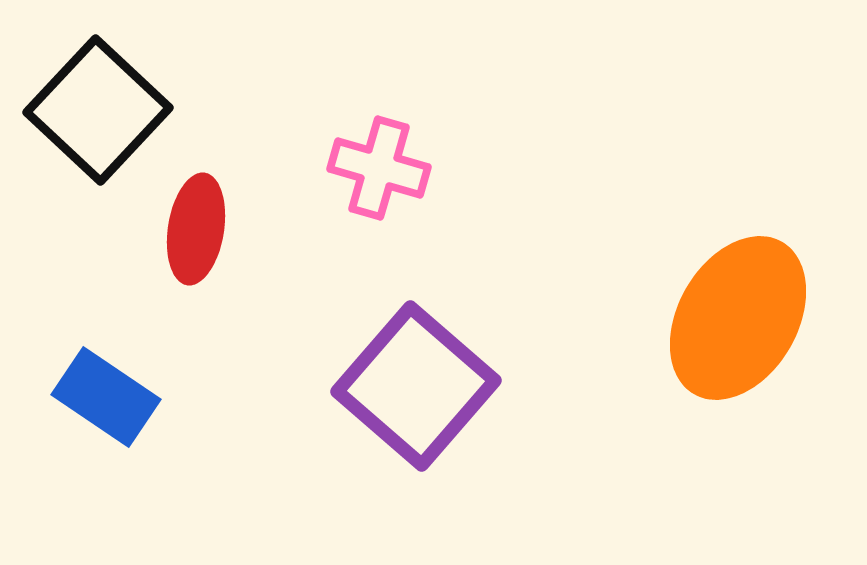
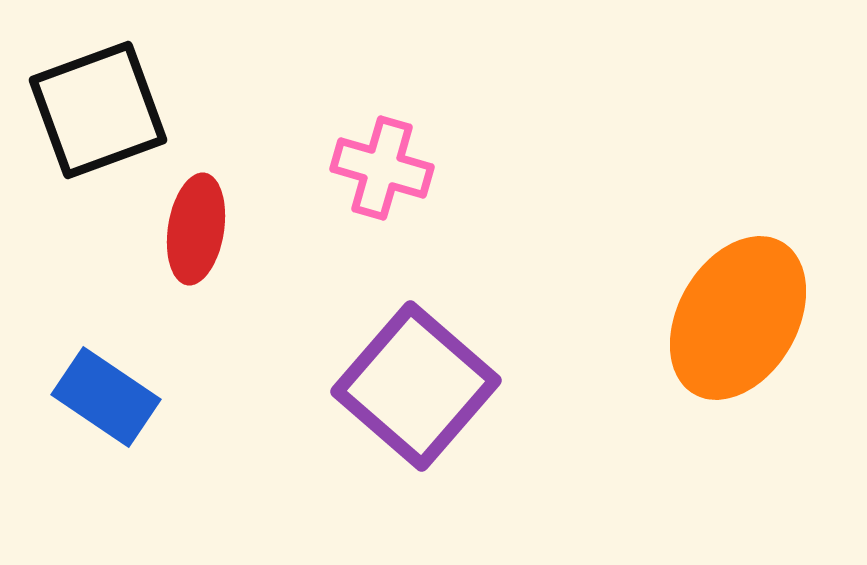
black square: rotated 27 degrees clockwise
pink cross: moved 3 px right
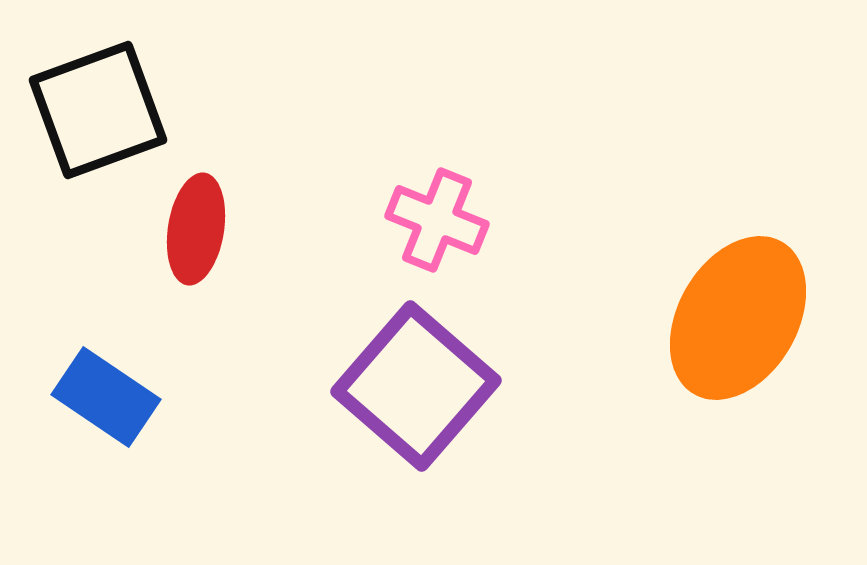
pink cross: moved 55 px right, 52 px down; rotated 6 degrees clockwise
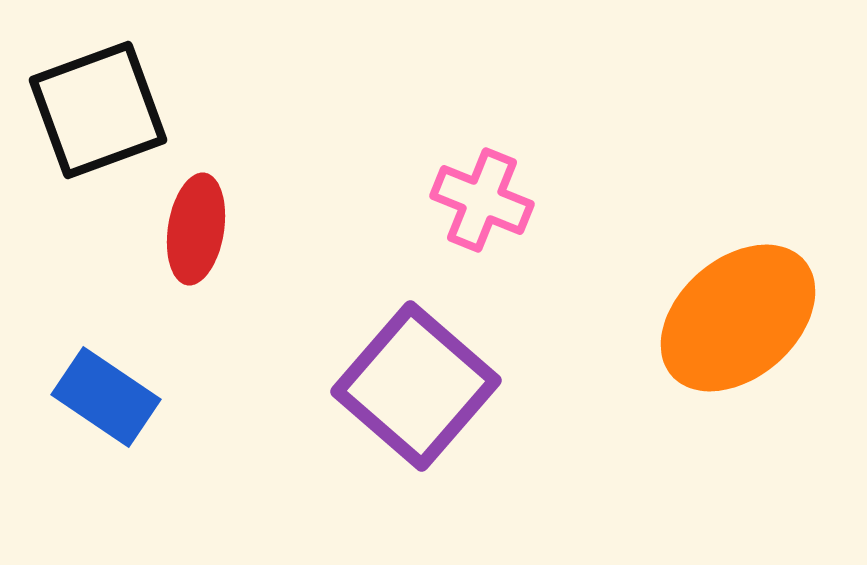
pink cross: moved 45 px right, 20 px up
orange ellipse: rotated 19 degrees clockwise
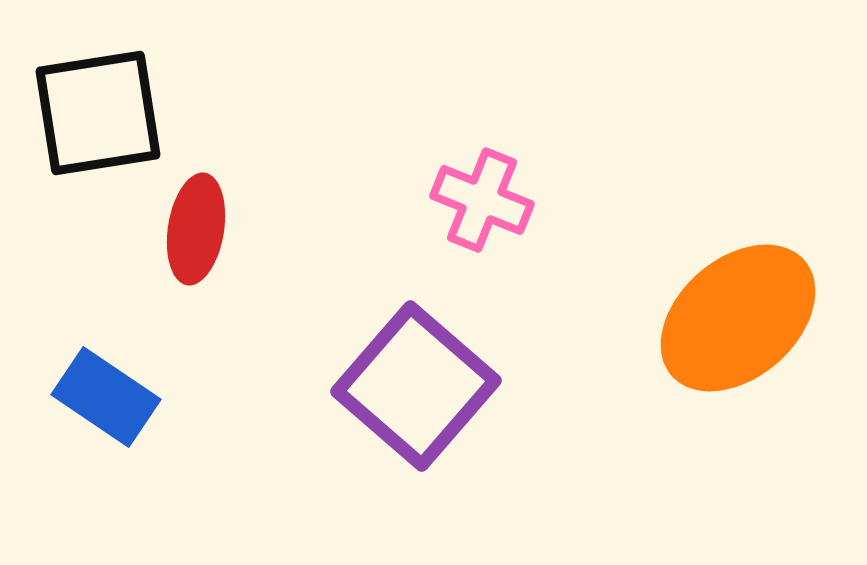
black square: moved 3 px down; rotated 11 degrees clockwise
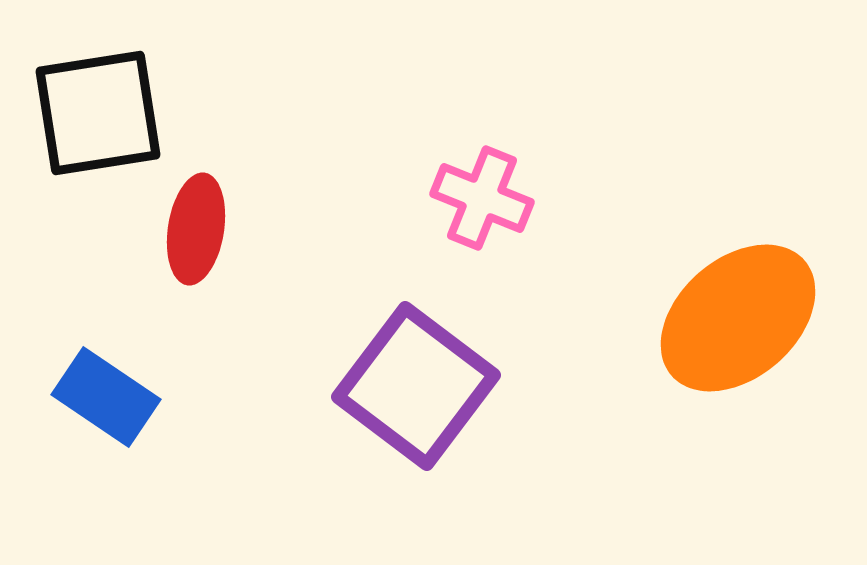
pink cross: moved 2 px up
purple square: rotated 4 degrees counterclockwise
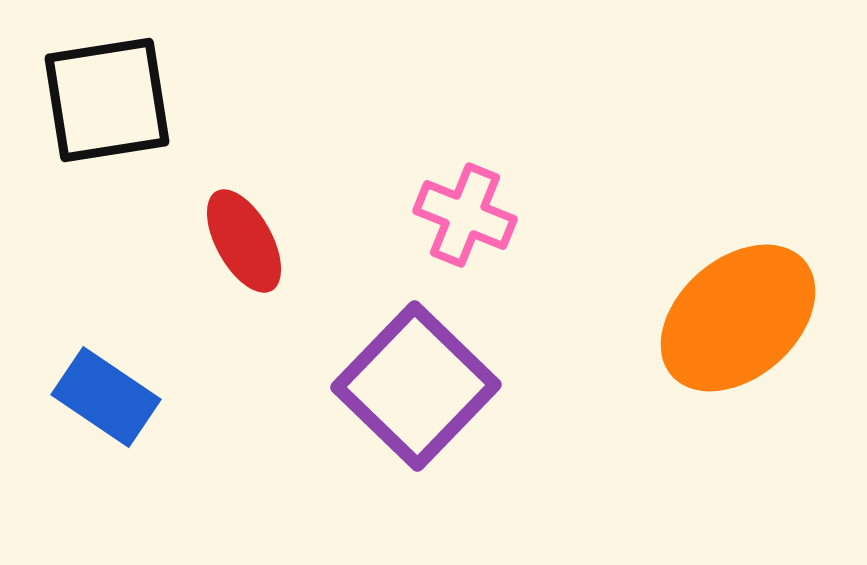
black square: moved 9 px right, 13 px up
pink cross: moved 17 px left, 17 px down
red ellipse: moved 48 px right, 12 px down; rotated 38 degrees counterclockwise
purple square: rotated 7 degrees clockwise
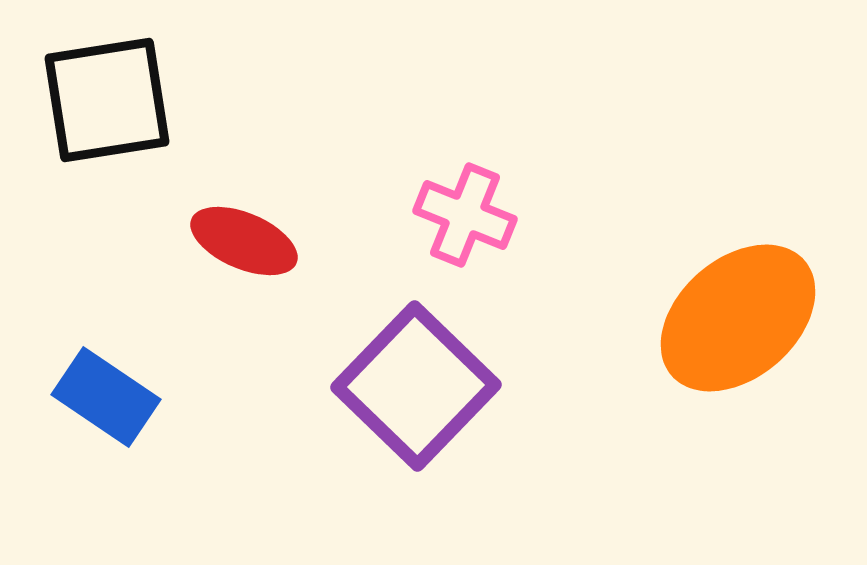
red ellipse: rotated 38 degrees counterclockwise
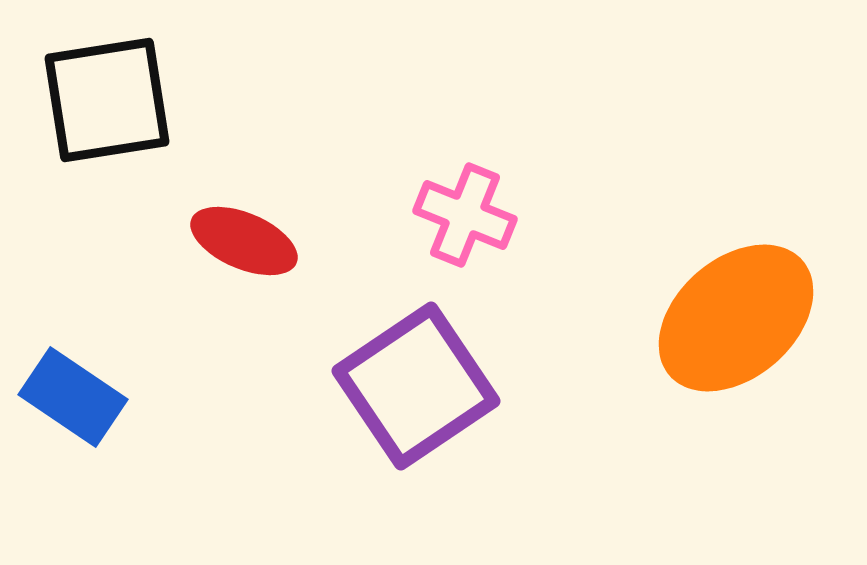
orange ellipse: moved 2 px left
purple square: rotated 12 degrees clockwise
blue rectangle: moved 33 px left
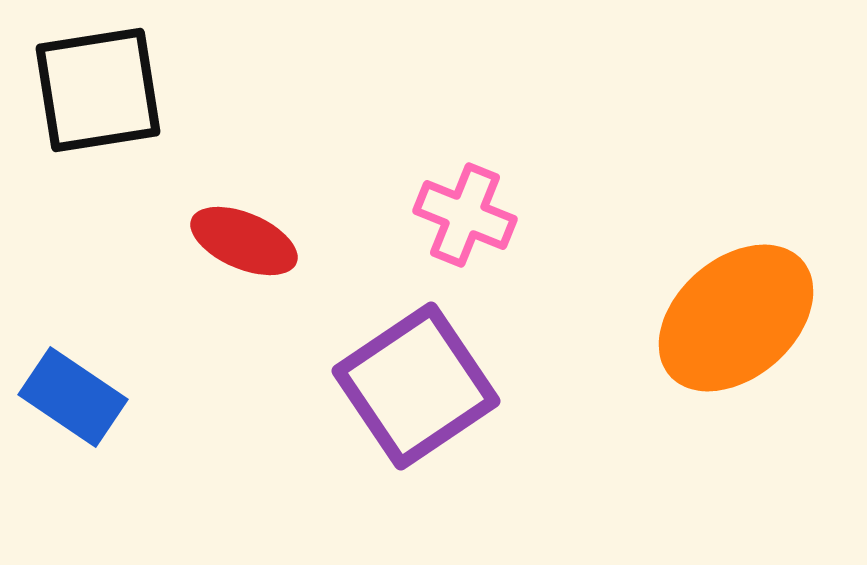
black square: moved 9 px left, 10 px up
